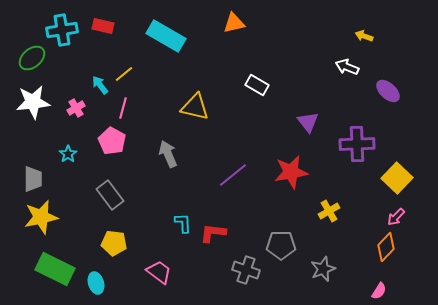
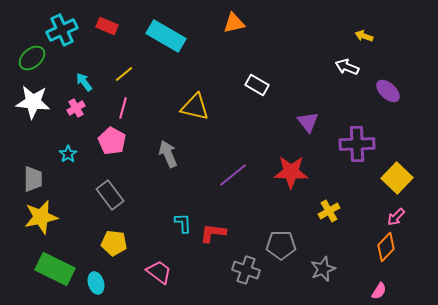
red rectangle: moved 4 px right; rotated 10 degrees clockwise
cyan cross: rotated 16 degrees counterclockwise
cyan arrow: moved 16 px left, 3 px up
white star: rotated 12 degrees clockwise
red star: rotated 12 degrees clockwise
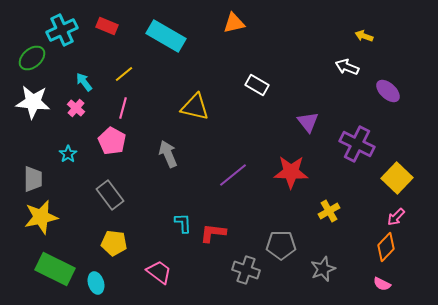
pink cross: rotated 18 degrees counterclockwise
purple cross: rotated 28 degrees clockwise
pink semicircle: moved 3 px right, 7 px up; rotated 84 degrees clockwise
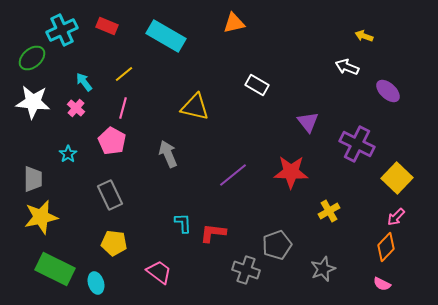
gray rectangle: rotated 12 degrees clockwise
gray pentagon: moved 4 px left; rotated 20 degrees counterclockwise
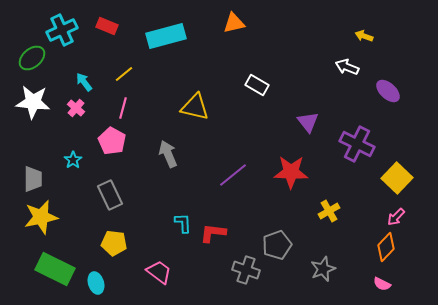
cyan rectangle: rotated 45 degrees counterclockwise
cyan star: moved 5 px right, 6 px down
